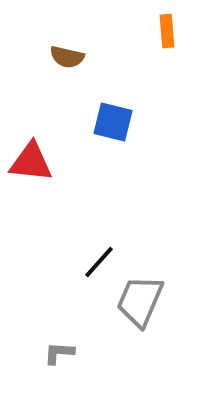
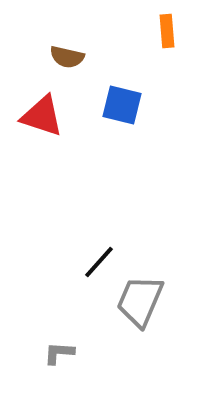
blue square: moved 9 px right, 17 px up
red triangle: moved 11 px right, 46 px up; rotated 12 degrees clockwise
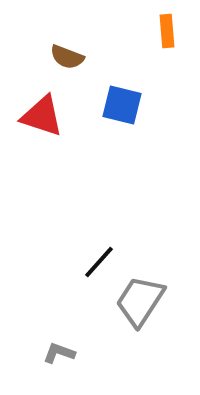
brown semicircle: rotated 8 degrees clockwise
gray trapezoid: rotated 10 degrees clockwise
gray L-shape: rotated 16 degrees clockwise
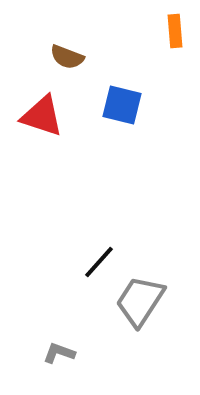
orange rectangle: moved 8 px right
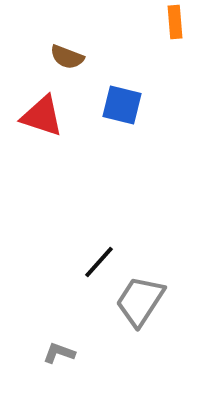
orange rectangle: moved 9 px up
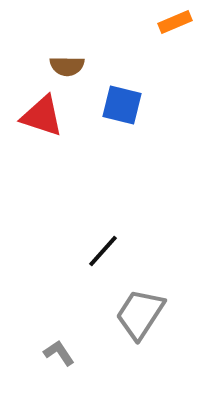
orange rectangle: rotated 72 degrees clockwise
brown semicircle: moved 9 px down; rotated 20 degrees counterclockwise
black line: moved 4 px right, 11 px up
gray trapezoid: moved 13 px down
gray L-shape: rotated 36 degrees clockwise
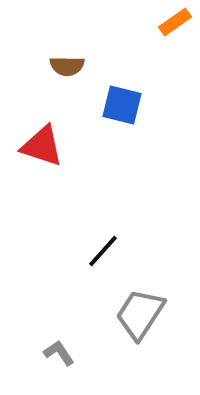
orange rectangle: rotated 12 degrees counterclockwise
red triangle: moved 30 px down
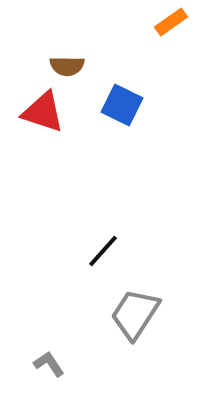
orange rectangle: moved 4 px left
blue square: rotated 12 degrees clockwise
red triangle: moved 1 px right, 34 px up
gray trapezoid: moved 5 px left
gray L-shape: moved 10 px left, 11 px down
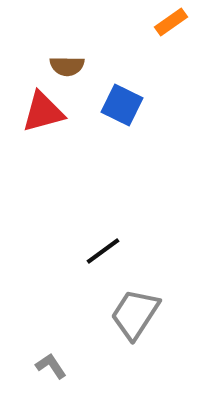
red triangle: rotated 33 degrees counterclockwise
black line: rotated 12 degrees clockwise
gray L-shape: moved 2 px right, 2 px down
